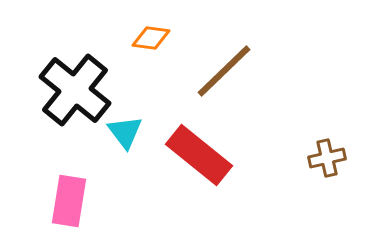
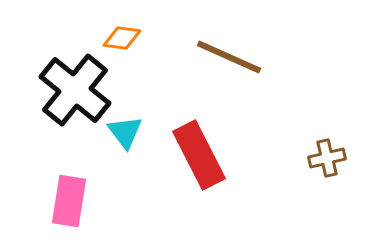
orange diamond: moved 29 px left
brown line: moved 5 px right, 14 px up; rotated 68 degrees clockwise
red rectangle: rotated 24 degrees clockwise
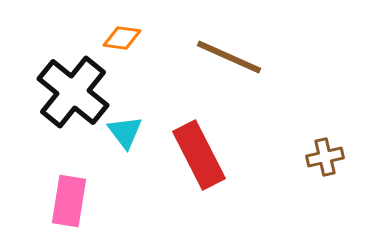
black cross: moved 2 px left, 2 px down
brown cross: moved 2 px left, 1 px up
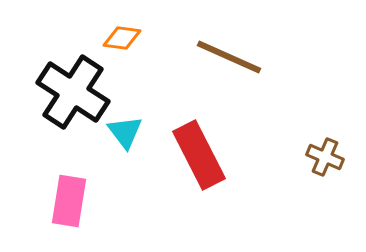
black cross: rotated 6 degrees counterclockwise
brown cross: rotated 36 degrees clockwise
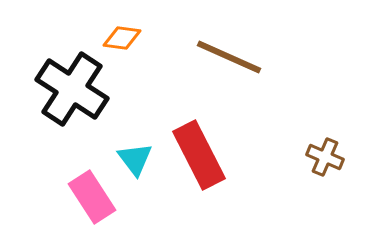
black cross: moved 1 px left, 3 px up
cyan triangle: moved 10 px right, 27 px down
pink rectangle: moved 23 px right, 4 px up; rotated 42 degrees counterclockwise
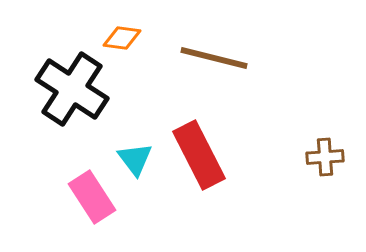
brown line: moved 15 px left, 1 px down; rotated 10 degrees counterclockwise
brown cross: rotated 27 degrees counterclockwise
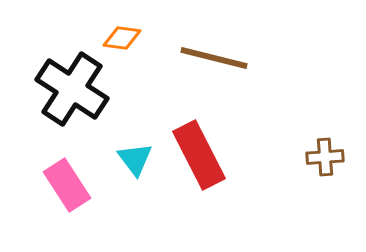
pink rectangle: moved 25 px left, 12 px up
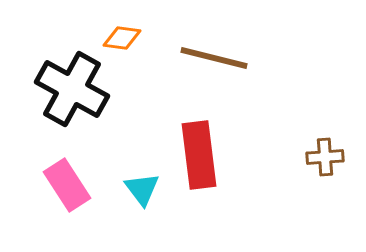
black cross: rotated 4 degrees counterclockwise
red rectangle: rotated 20 degrees clockwise
cyan triangle: moved 7 px right, 30 px down
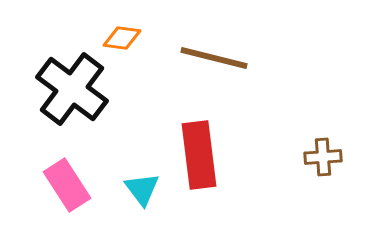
black cross: rotated 8 degrees clockwise
brown cross: moved 2 px left
